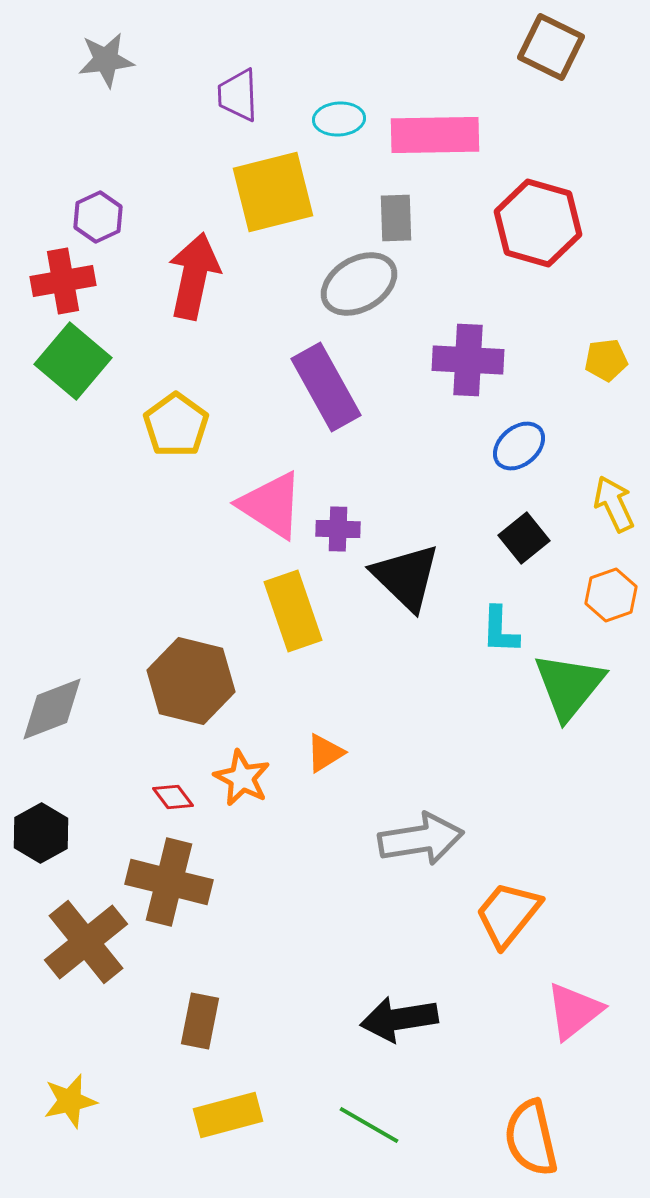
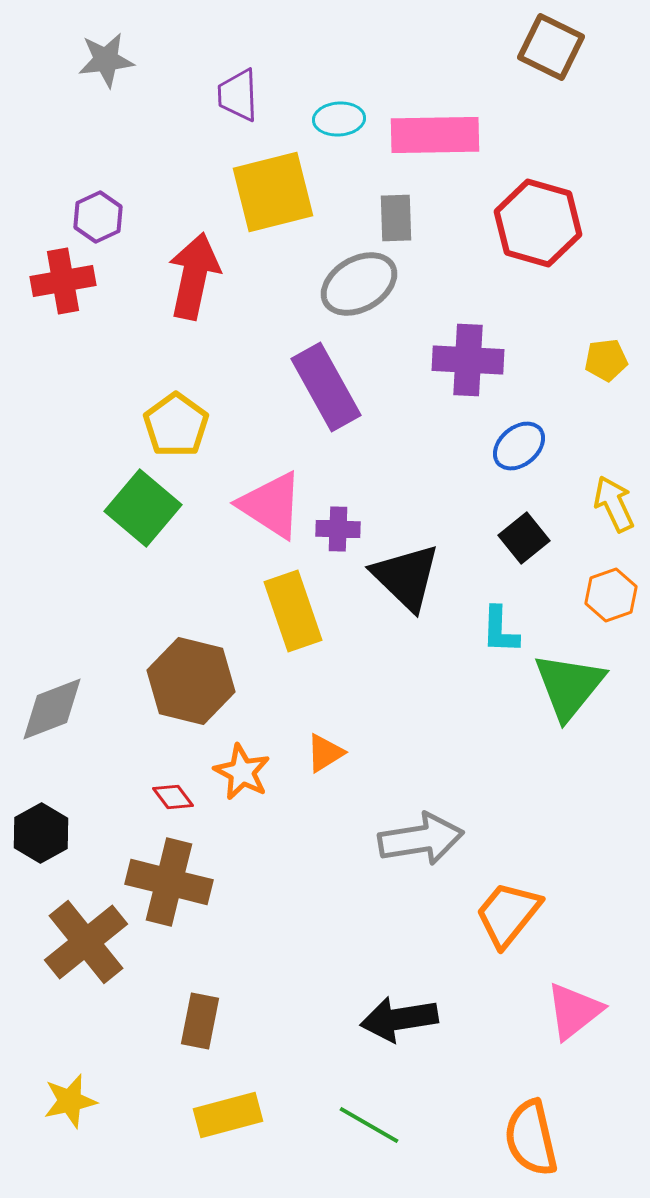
green square at (73, 361): moved 70 px right, 147 px down
orange star at (242, 778): moved 6 px up
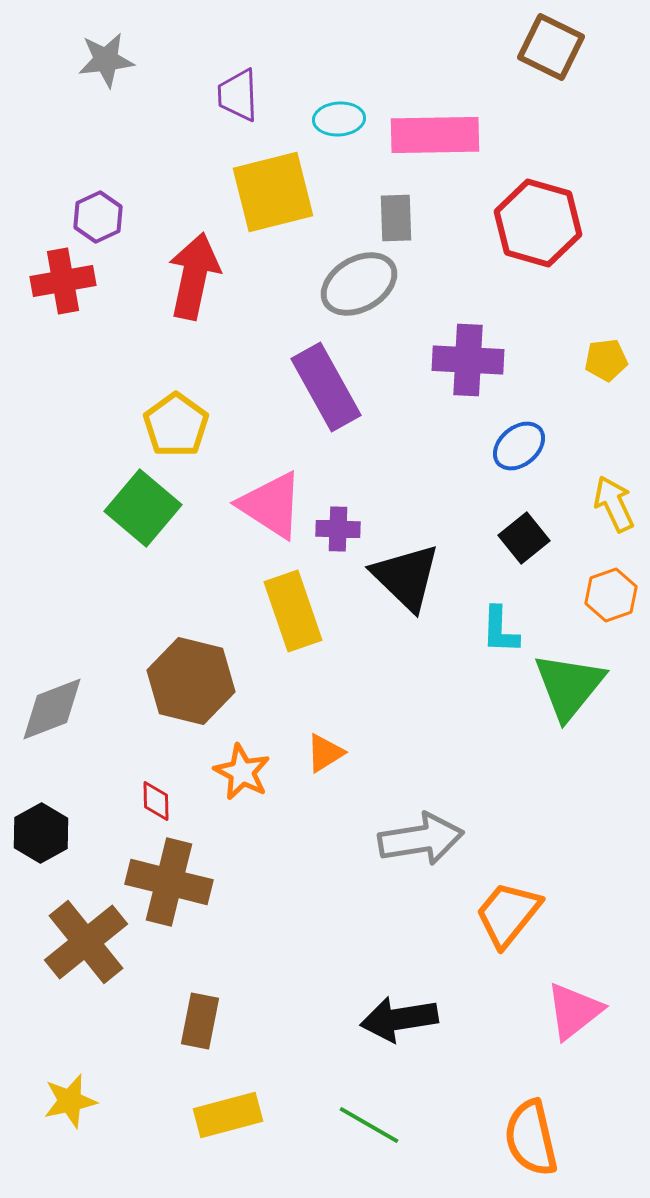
red diamond at (173, 797): moved 17 px left, 4 px down; rotated 36 degrees clockwise
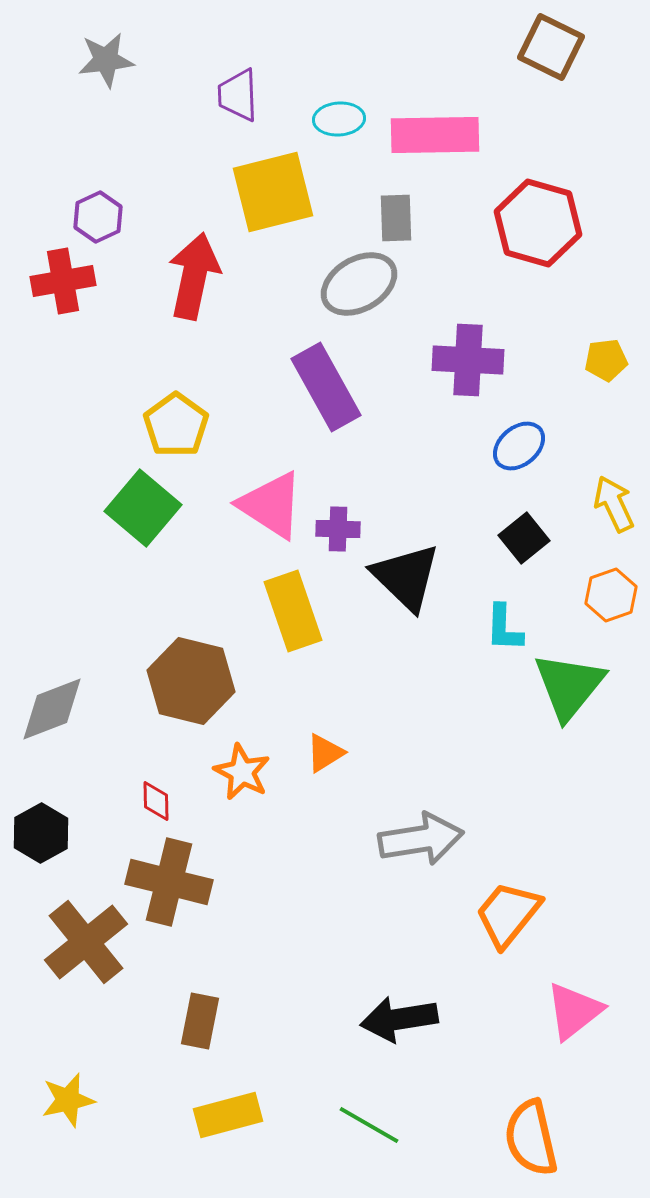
cyan L-shape at (500, 630): moved 4 px right, 2 px up
yellow star at (70, 1101): moved 2 px left, 1 px up
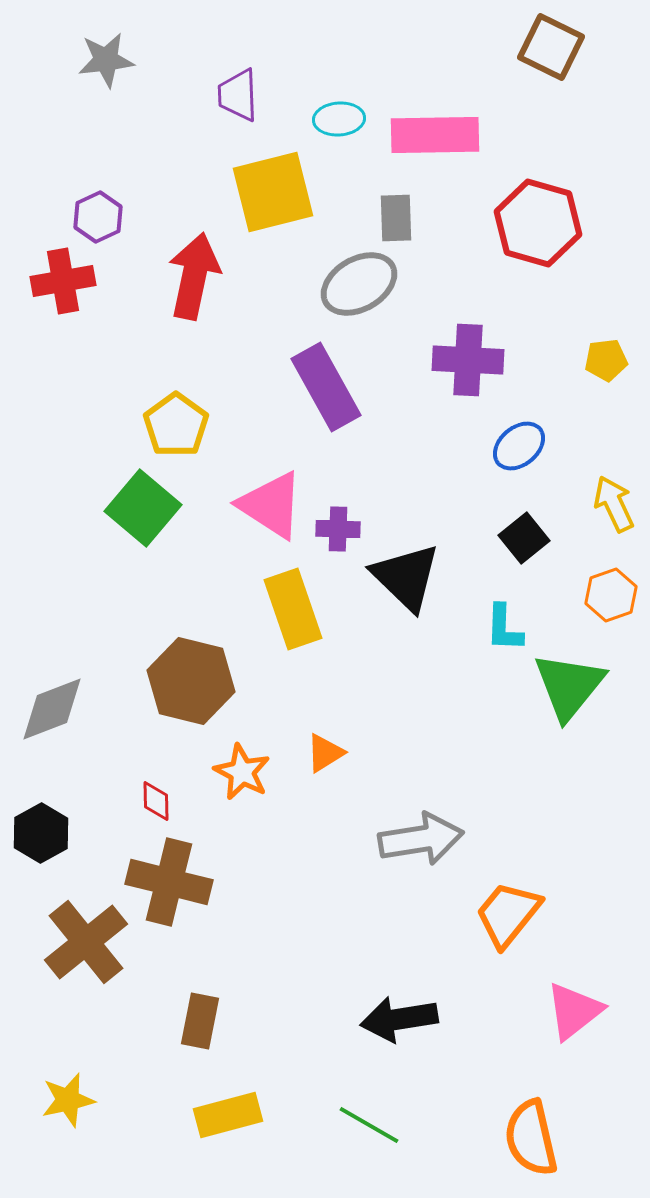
yellow rectangle at (293, 611): moved 2 px up
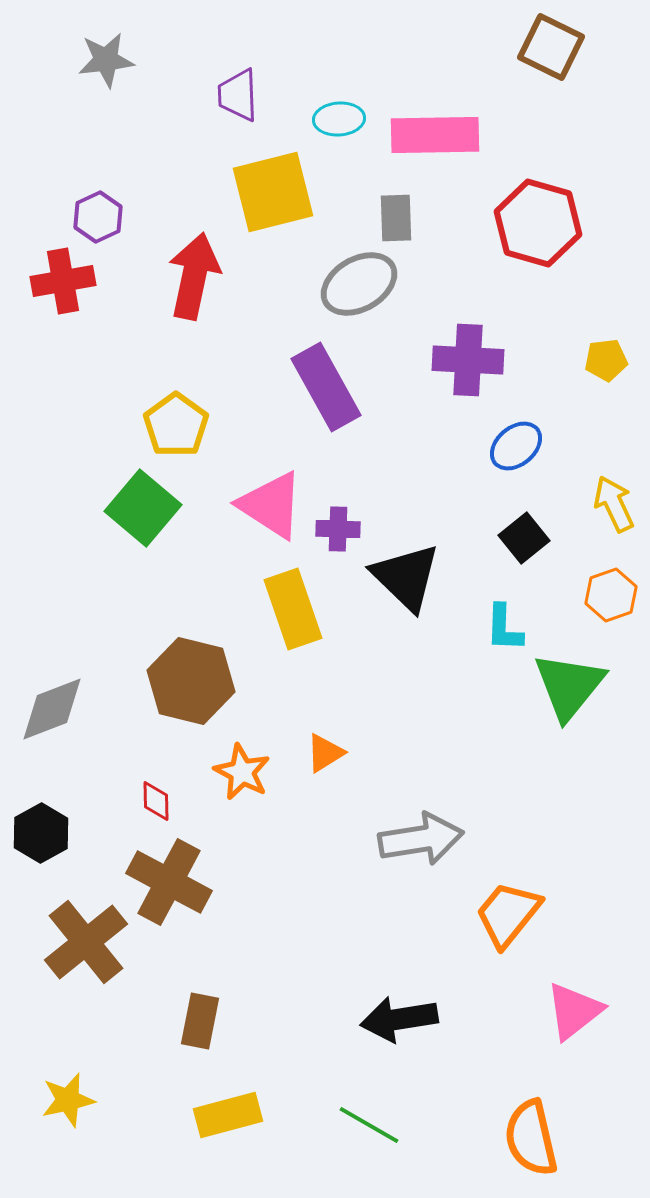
blue ellipse at (519, 446): moved 3 px left
brown cross at (169, 882): rotated 14 degrees clockwise
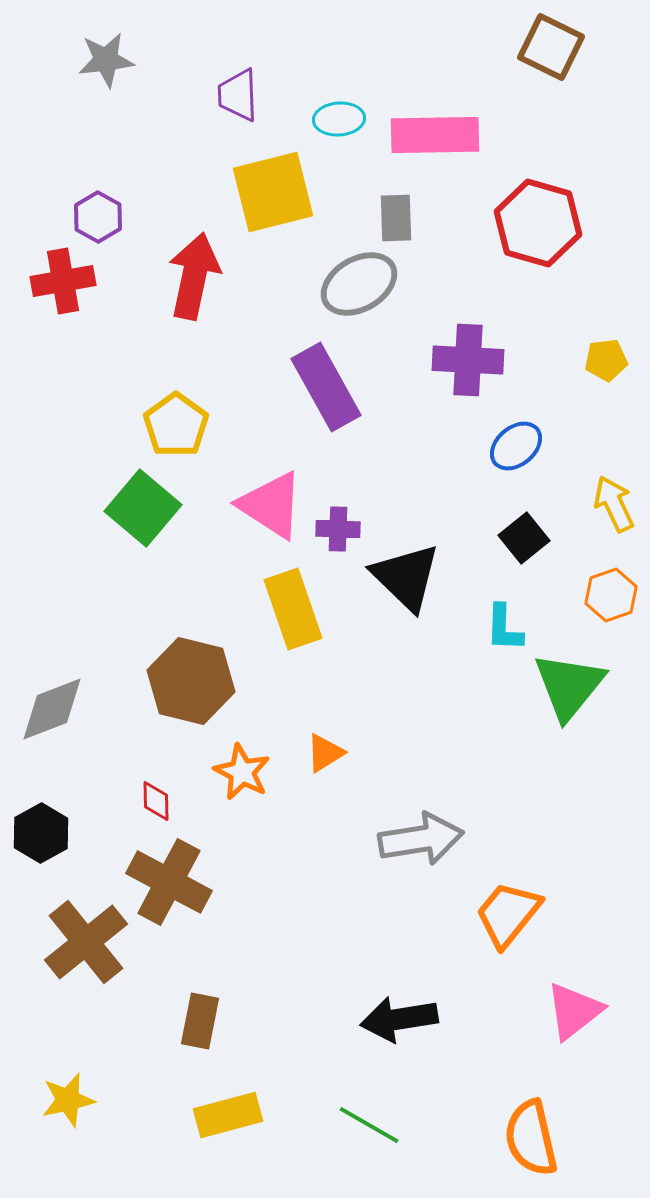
purple hexagon at (98, 217): rotated 6 degrees counterclockwise
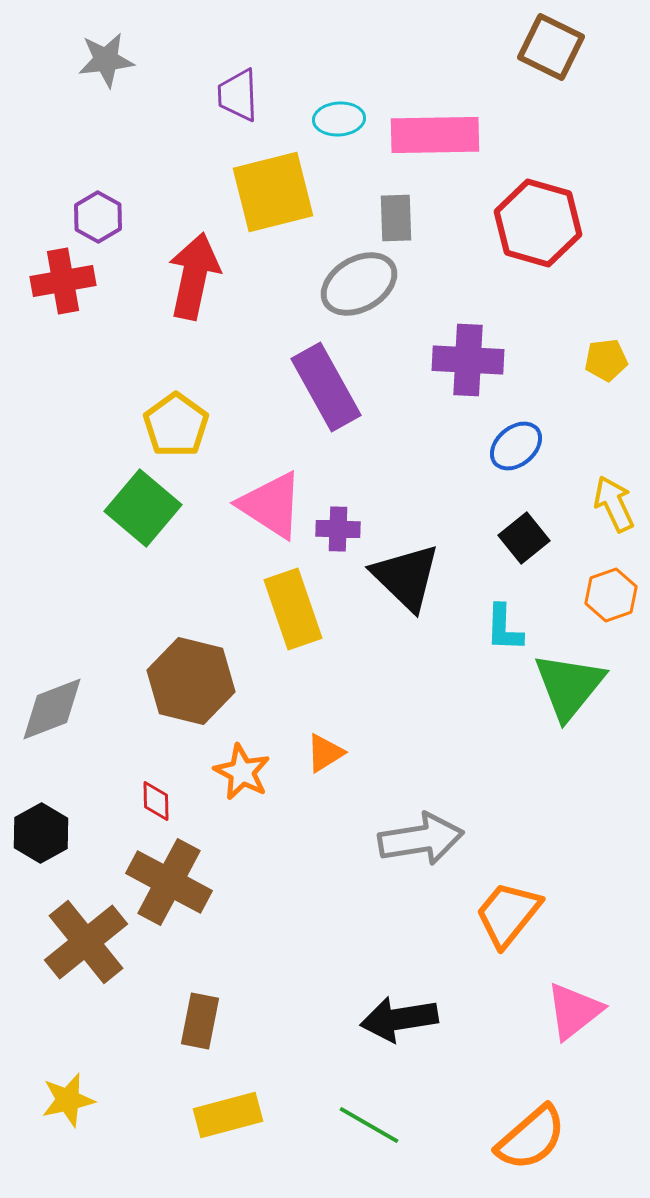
orange semicircle at (531, 1138): rotated 118 degrees counterclockwise
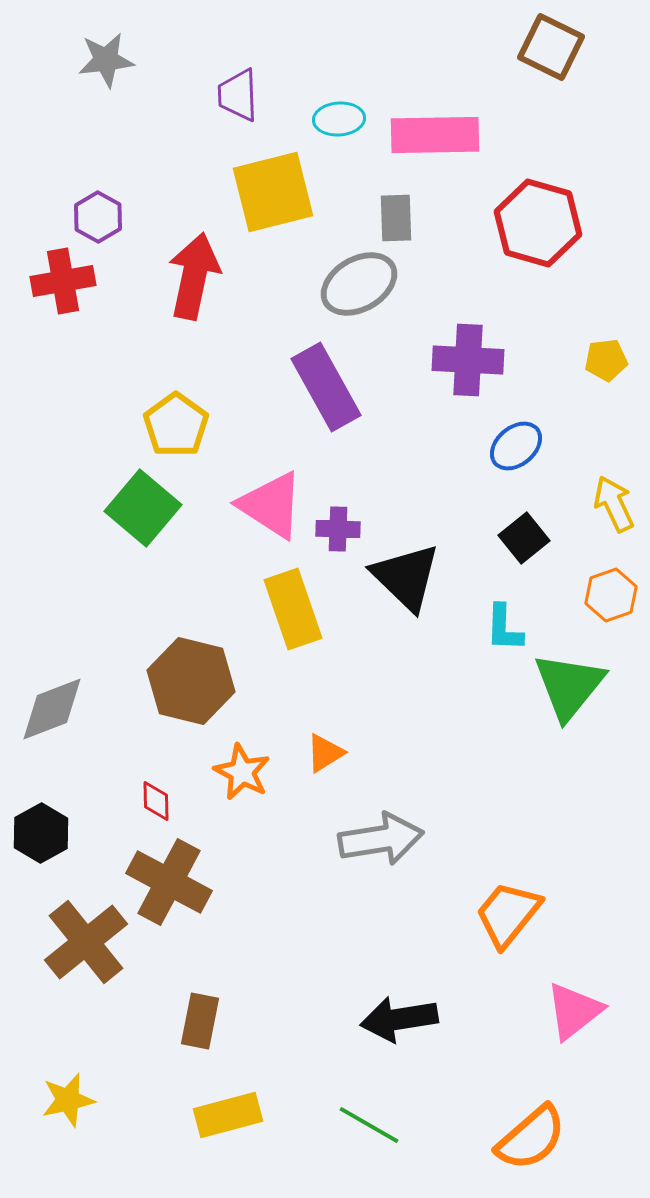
gray arrow at (421, 839): moved 40 px left
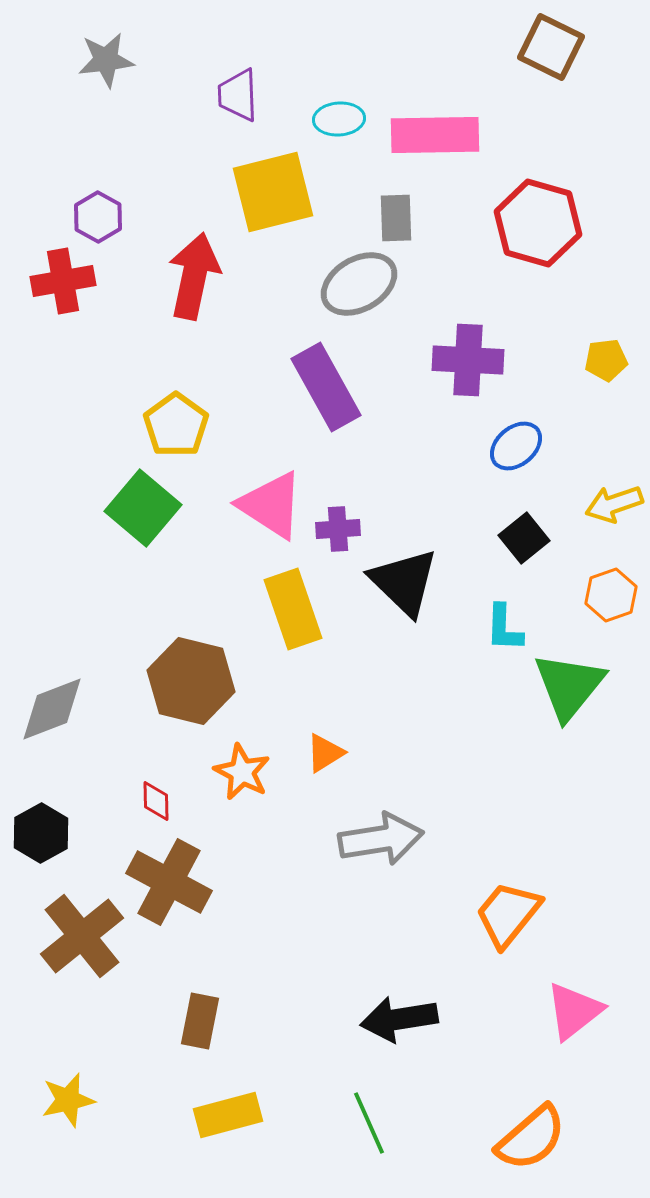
yellow arrow at (614, 504): rotated 84 degrees counterclockwise
purple cross at (338, 529): rotated 6 degrees counterclockwise
black triangle at (406, 577): moved 2 px left, 5 px down
brown cross at (86, 942): moved 4 px left, 6 px up
green line at (369, 1125): moved 2 px up; rotated 36 degrees clockwise
